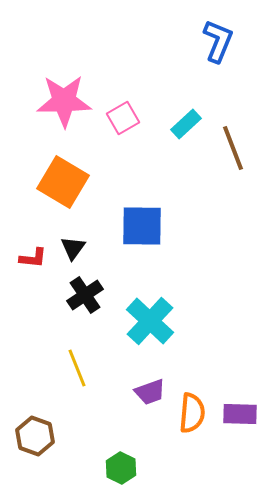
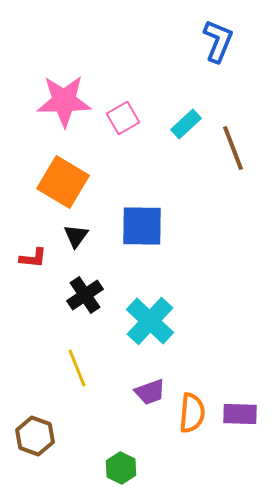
black triangle: moved 3 px right, 12 px up
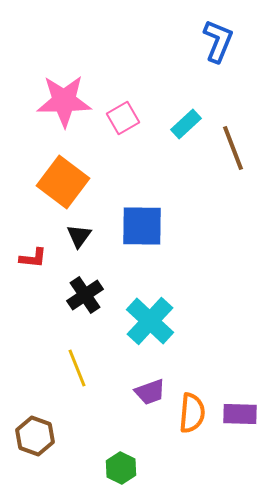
orange square: rotated 6 degrees clockwise
black triangle: moved 3 px right
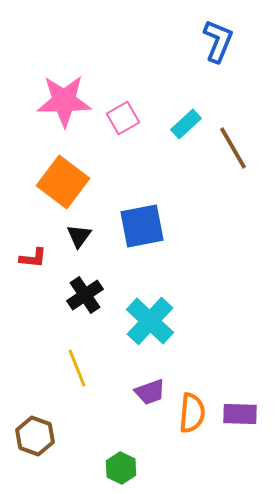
brown line: rotated 9 degrees counterclockwise
blue square: rotated 12 degrees counterclockwise
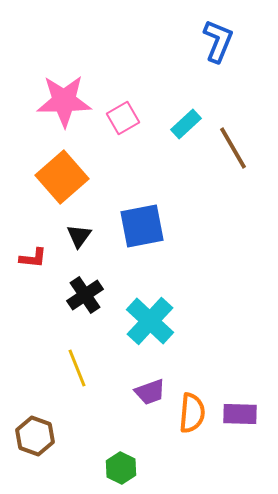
orange square: moved 1 px left, 5 px up; rotated 12 degrees clockwise
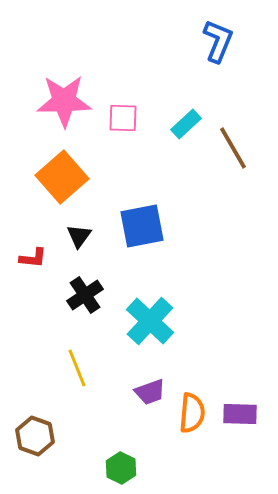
pink square: rotated 32 degrees clockwise
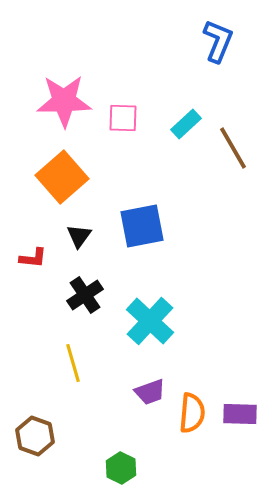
yellow line: moved 4 px left, 5 px up; rotated 6 degrees clockwise
